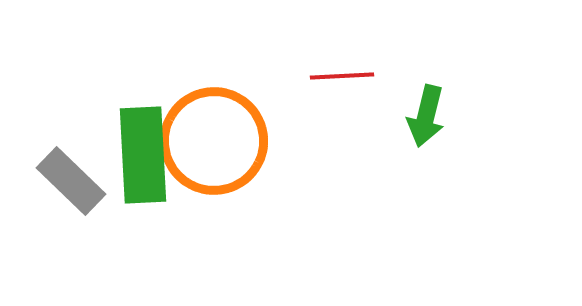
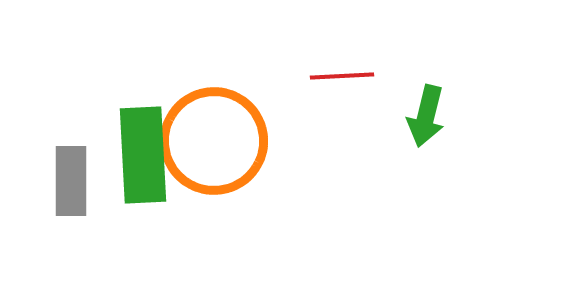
gray rectangle: rotated 46 degrees clockwise
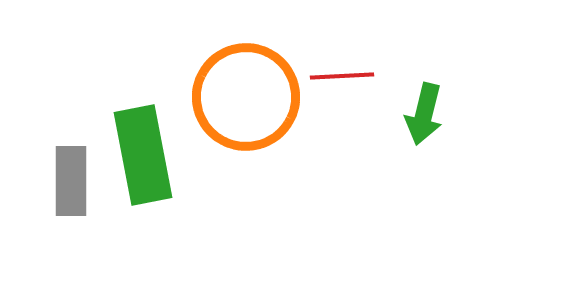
green arrow: moved 2 px left, 2 px up
orange circle: moved 32 px right, 44 px up
green rectangle: rotated 8 degrees counterclockwise
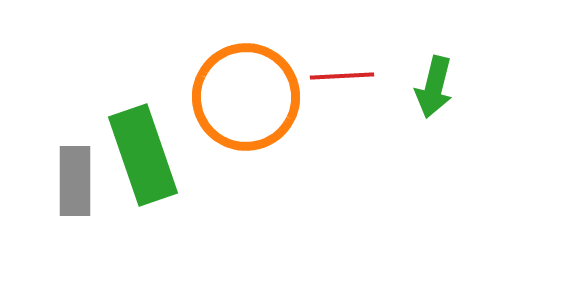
green arrow: moved 10 px right, 27 px up
green rectangle: rotated 8 degrees counterclockwise
gray rectangle: moved 4 px right
